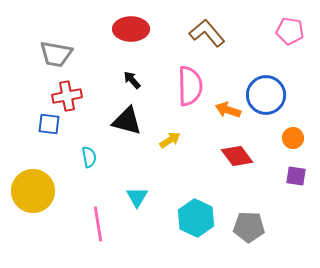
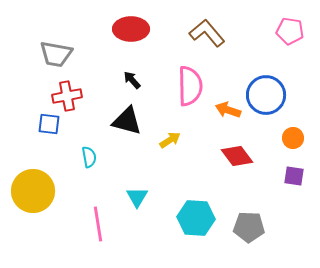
purple square: moved 2 px left
cyan hexagon: rotated 21 degrees counterclockwise
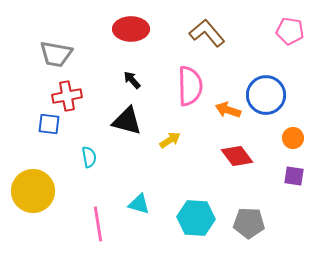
cyan triangle: moved 2 px right, 7 px down; rotated 45 degrees counterclockwise
gray pentagon: moved 4 px up
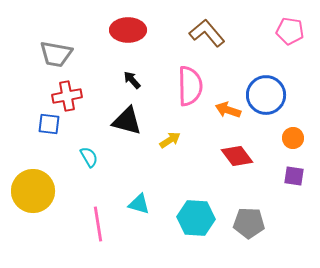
red ellipse: moved 3 px left, 1 px down
cyan semicircle: rotated 20 degrees counterclockwise
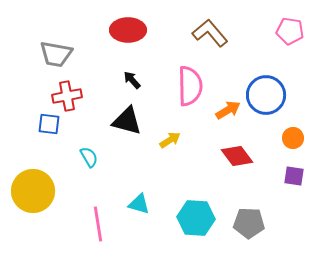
brown L-shape: moved 3 px right
orange arrow: rotated 130 degrees clockwise
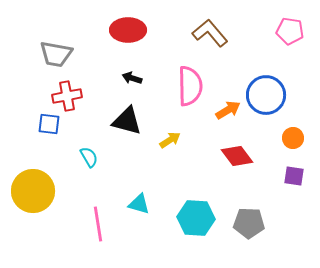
black arrow: moved 2 px up; rotated 30 degrees counterclockwise
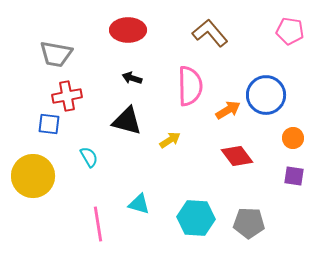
yellow circle: moved 15 px up
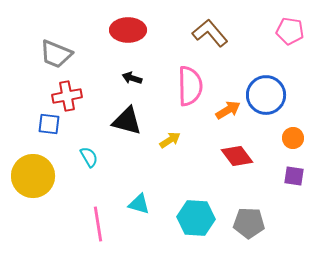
gray trapezoid: rotated 12 degrees clockwise
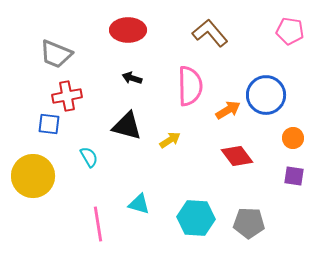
black triangle: moved 5 px down
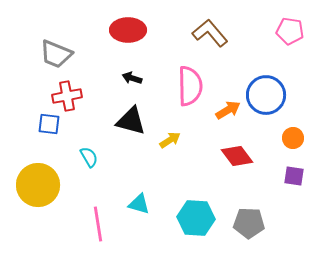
black triangle: moved 4 px right, 5 px up
yellow circle: moved 5 px right, 9 px down
